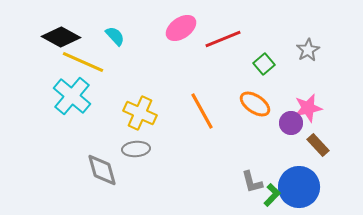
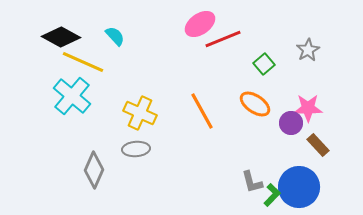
pink ellipse: moved 19 px right, 4 px up
pink star: rotated 12 degrees clockwise
gray diamond: moved 8 px left; rotated 39 degrees clockwise
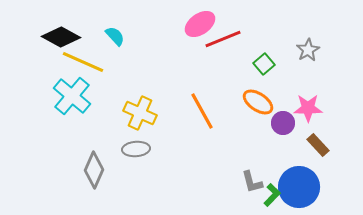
orange ellipse: moved 3 px right, 2 px up
purple circle: moved 8 px left
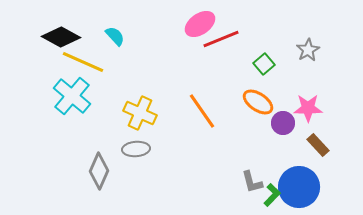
red line: moved 2 px left
orange line: rotated 6 degrees counterclockwise
gray diamond: moved 5 px right, 1 px down
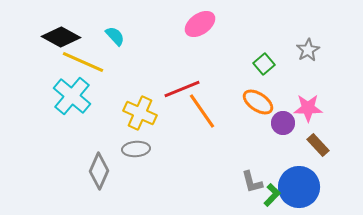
red line: moved 39 px left, 50 px down
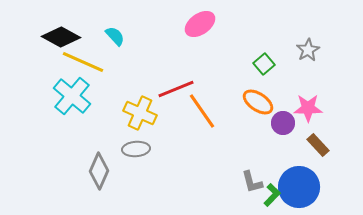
red line: moved 6 px left
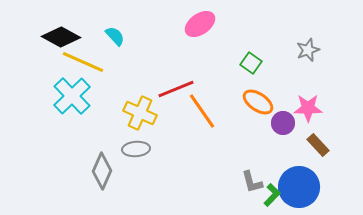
gray star: rotated 10 degrees clockwise
green square: moved 13 px left, 1 px up; rotated 15 degrees counterclockwise
cyan cross: rotated 6 degrees clockwise
gray diamond: moved 3 px right
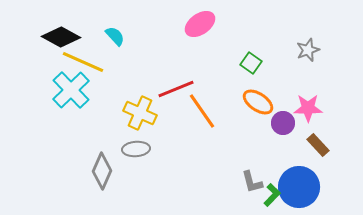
cyan cross: moved 1 px left, 6 px up
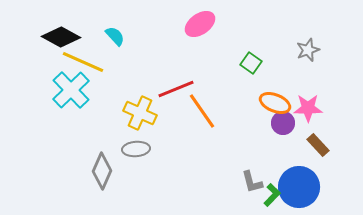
orange ellipse: moved 17 px right, 1 px down; rotated 12 degrees counterclockwise
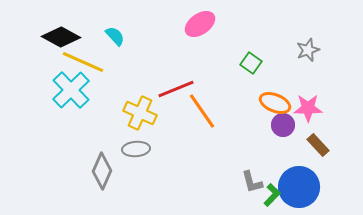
purple circle: moved 2 px down
